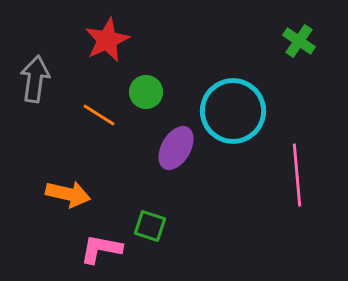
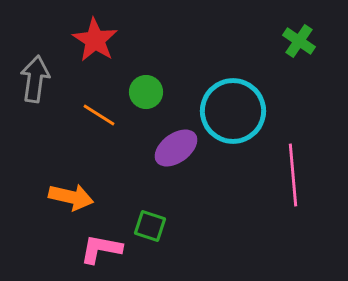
red star: moved 12 px left; rotated 15 degrees counterclockwise
purple ellipse: rotated 24 degrees clockwise
pink line: moved 4 px left
orange arrow: moved 3 px right, 3 px down
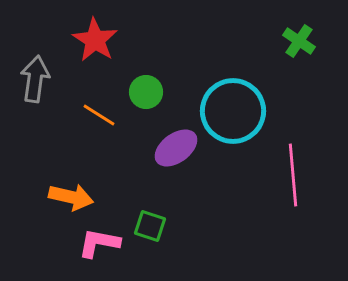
pink L-shape: moved 2 px left, 6 px up
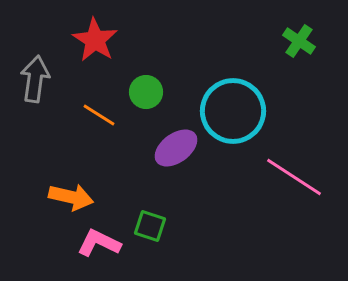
pink line: moved 1 px right, 2 px down; rotated 52 degrees counterclockwise
pink L-shape: rotated 15 degrees clockwise
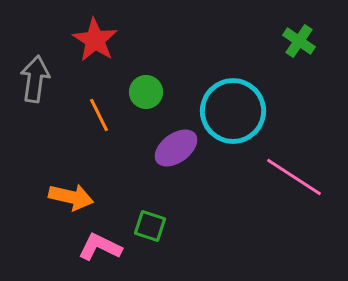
orange line: rotated 32 degrees clockwise
pink L-shape: moved 1 px right, 4 px down
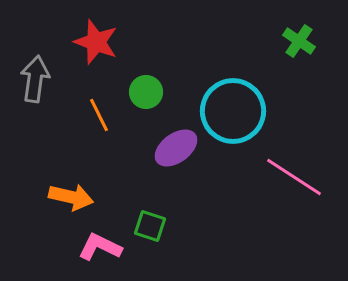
red star: moved 1 px right, 2 px down; rotated 12 degrees counterclockwise
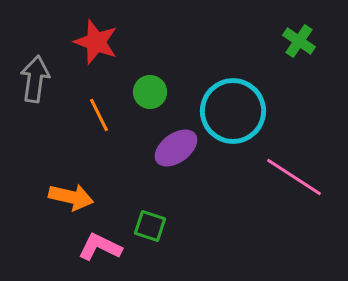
green circle: moved 4 px right
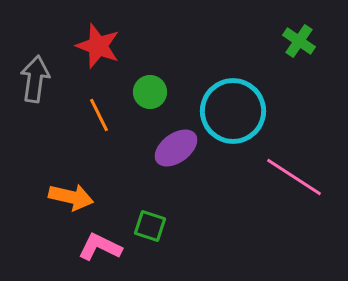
red star: moved 2 px right, 4 px down
